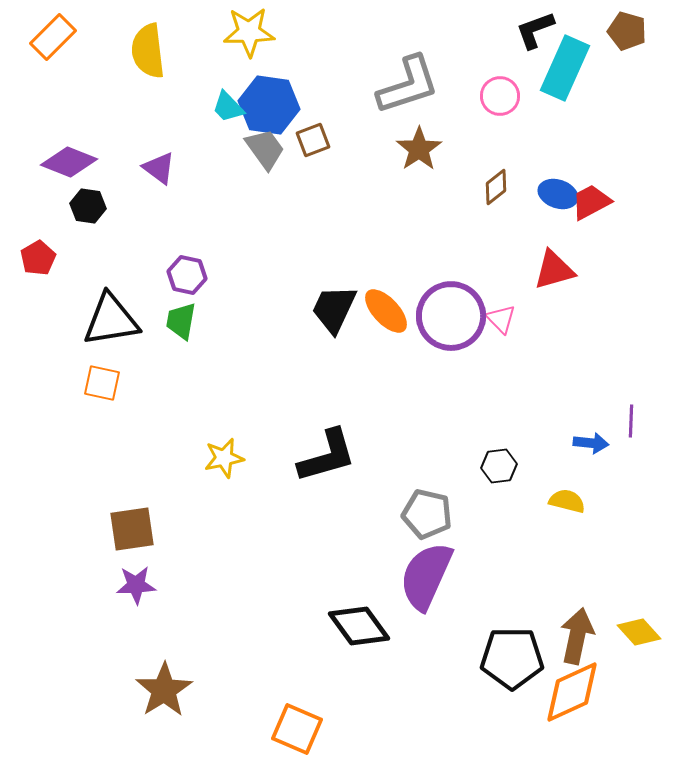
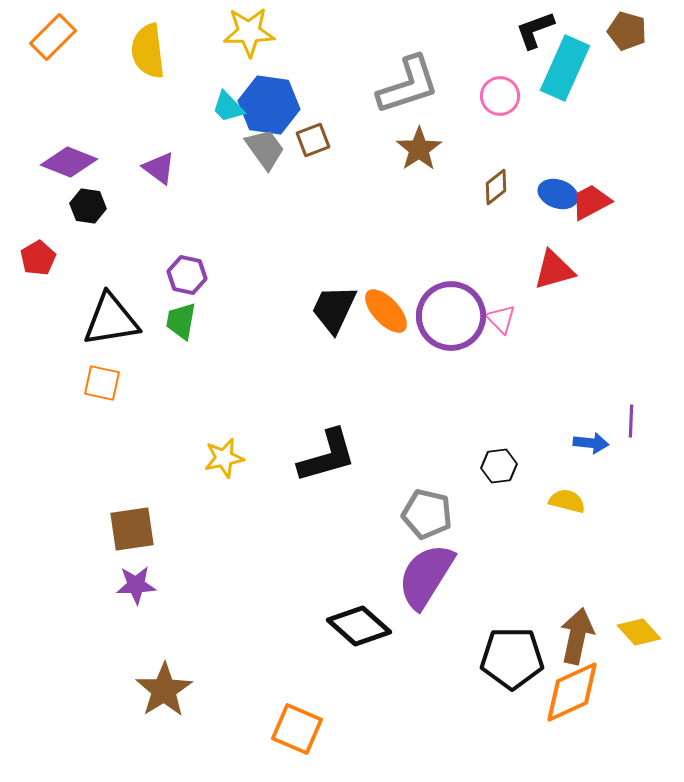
purple semicircle at (426, 576): rotated 8 degrees clockwise
black diamond at (359, 626): rotated 12 degrees counterclockwise
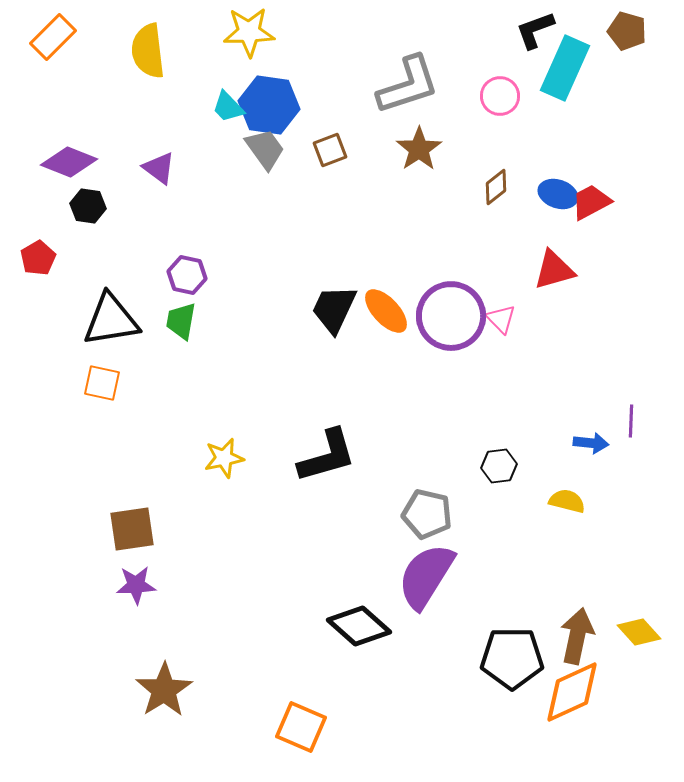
brown square at (313, 140): moved 17 px right, 10 px down
orange square at (297, 729): moved 4 px right, 2 px up
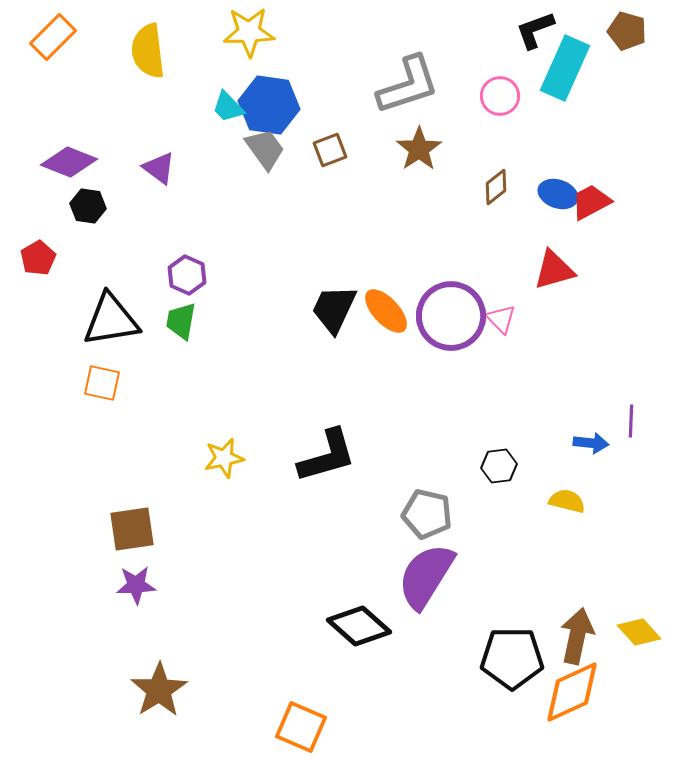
purple hexagon at (187, 275): rotated 12 degrees clockwise
brown star at (164, 690): moved 5 px left
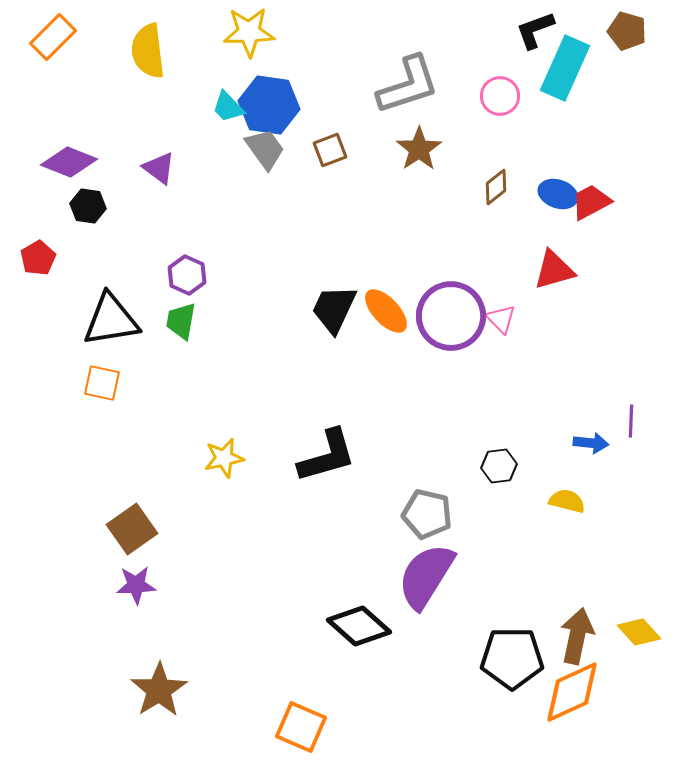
brown square at (132, 529): rotated 27 degrees counterclockwise
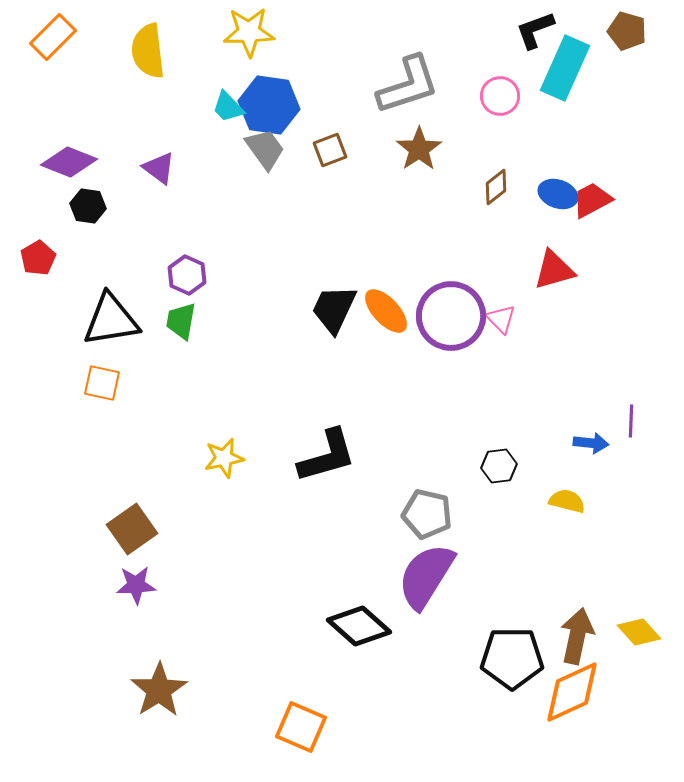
red trapezoid at (591, 202): moved 1 px right, 2 px up
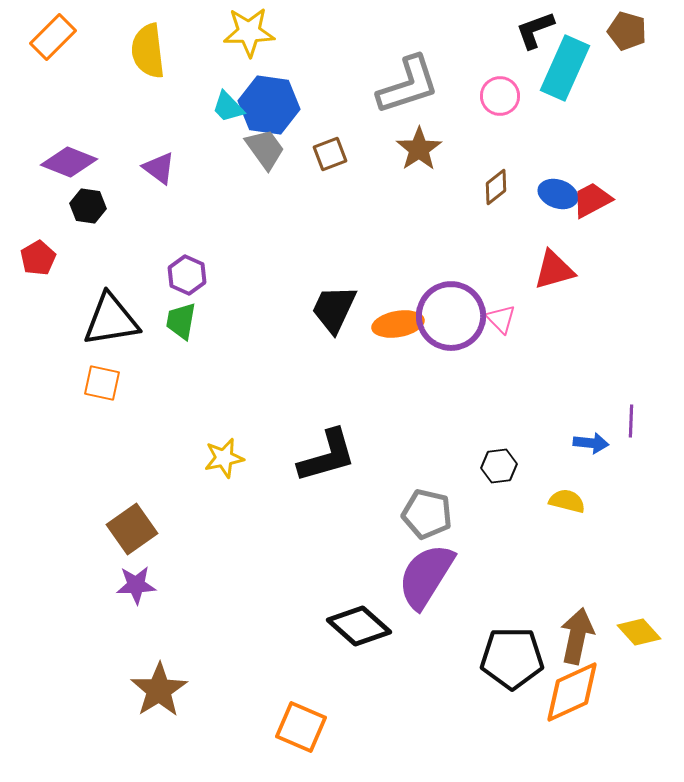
brown square at (330, 150): moved 4 px down
orange ellipse at (386, 311): moved 12 px right, 13 px down; rotated 57 degrees counterclockwise
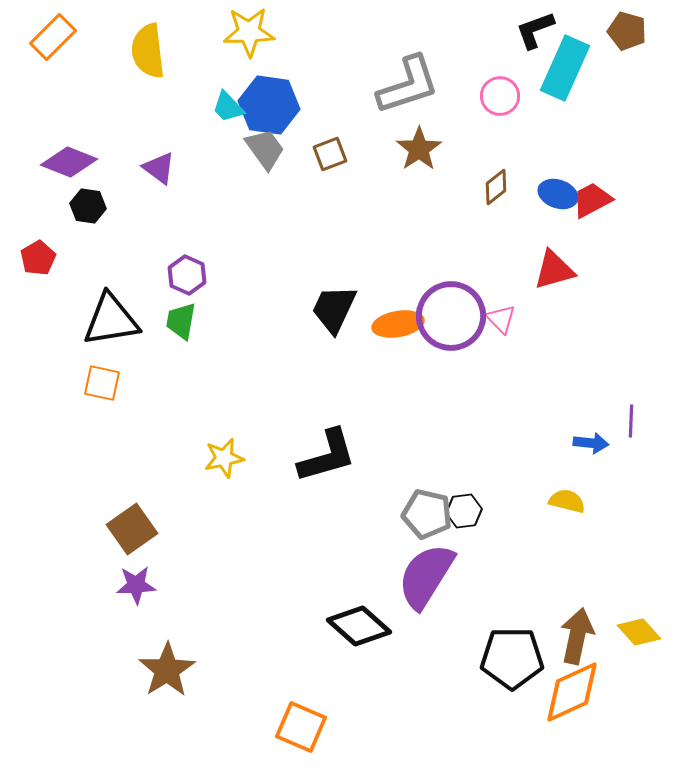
black hexagon at (499, 466): moved 35 px left, 45 px down
brown star at (159, 690): moved 8 px right, 20 px up
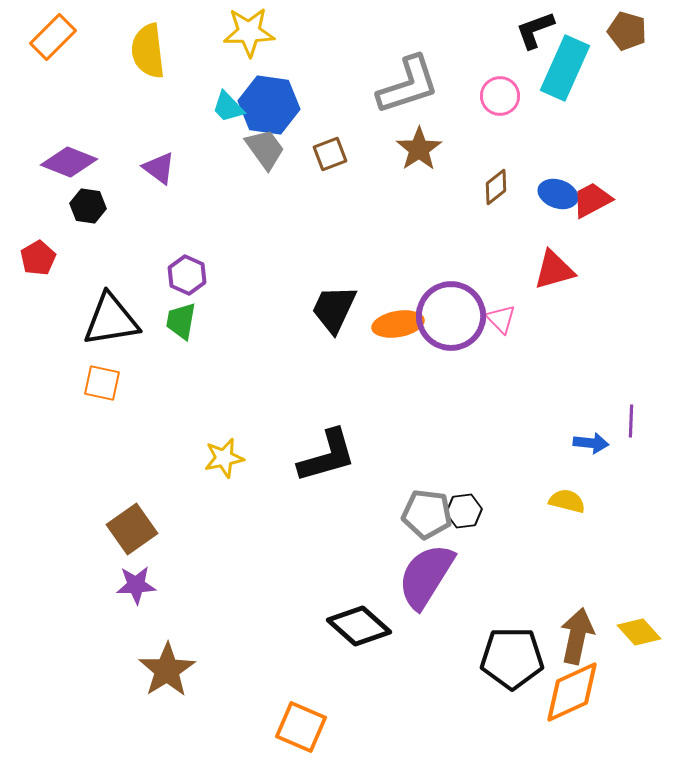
gray pentagon at (427, 514): rotated 6 degrees counterclockwise
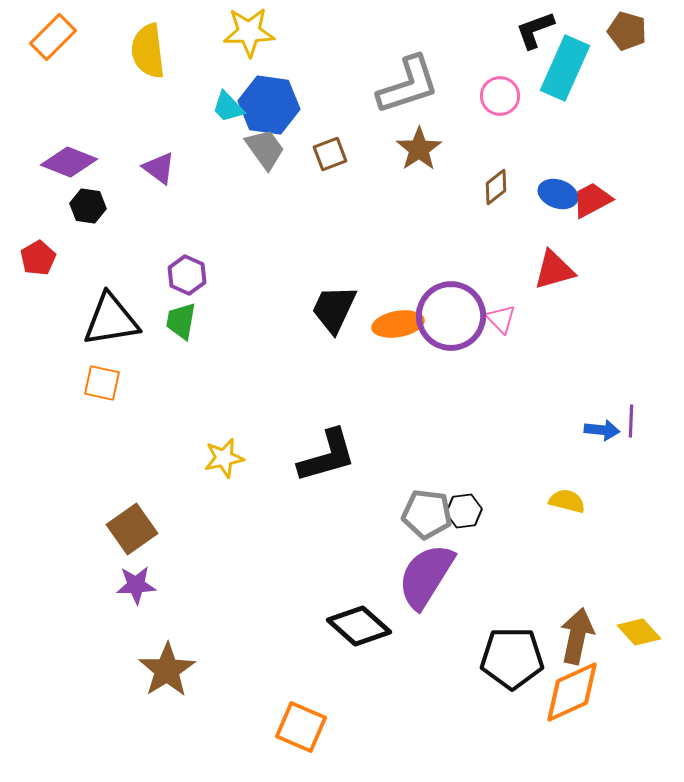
blue arrow at (591, 443): moved 11 px right, 13 px up
